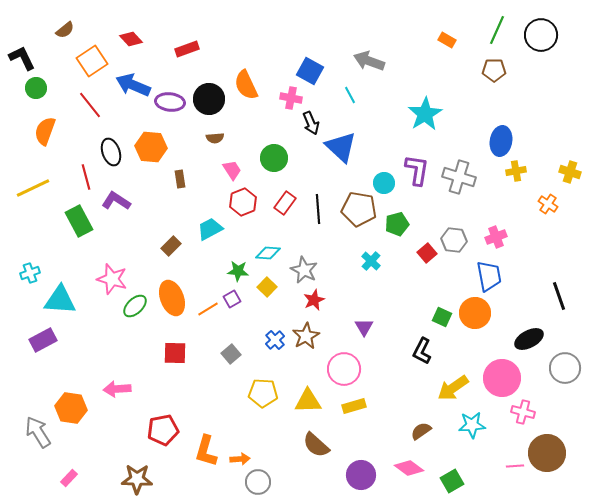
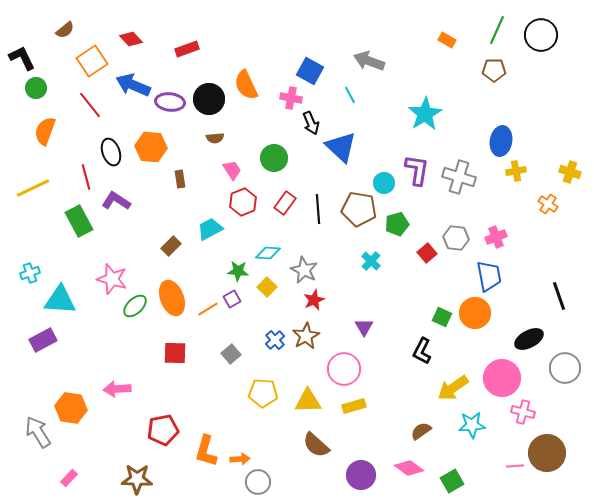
gray hexagon at (454, 240): moved 2 px right, 2 px up
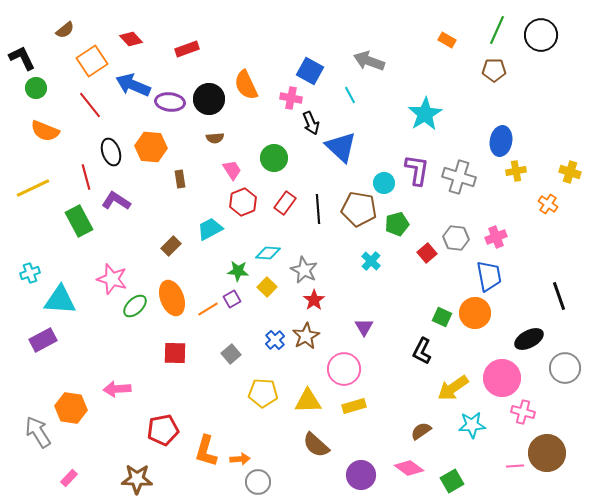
orange semicircle at (45, 131): rotated 88 degrees counterclockwise
red star at (314, 300): rotated 10 degrees counterclockwise
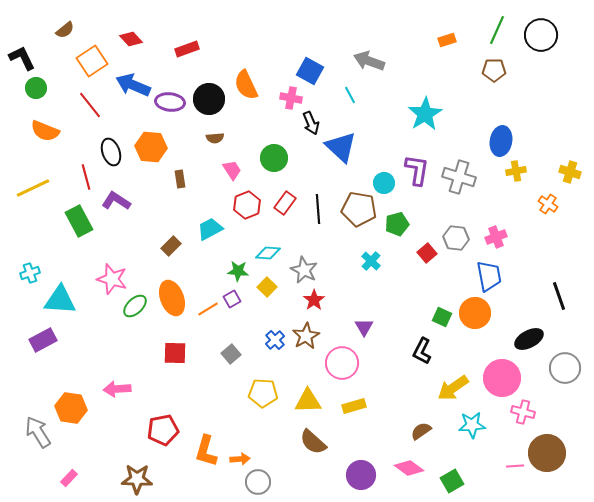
orange rectangle at (447, 40): rotated 48 degrees counterclockwise
red hexagon at (243, 202): moved 4 px right, 3 px down
pink circle at (344, 369): moved 2 px left, 6 px up
brown semicircle at (316, 445): moved 3 px left, 3 px up
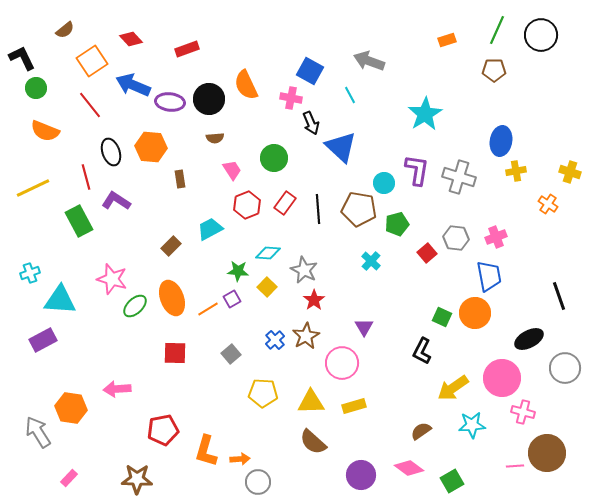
yellow triangle at (308, 401): moved 3 px right, 1 px down
